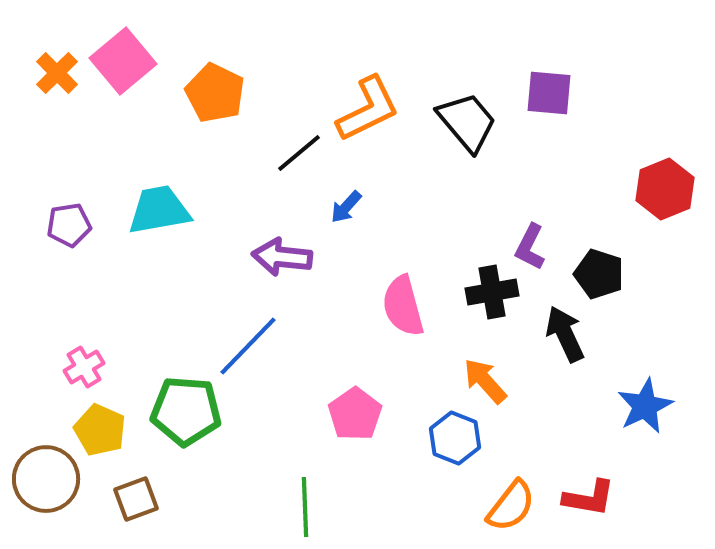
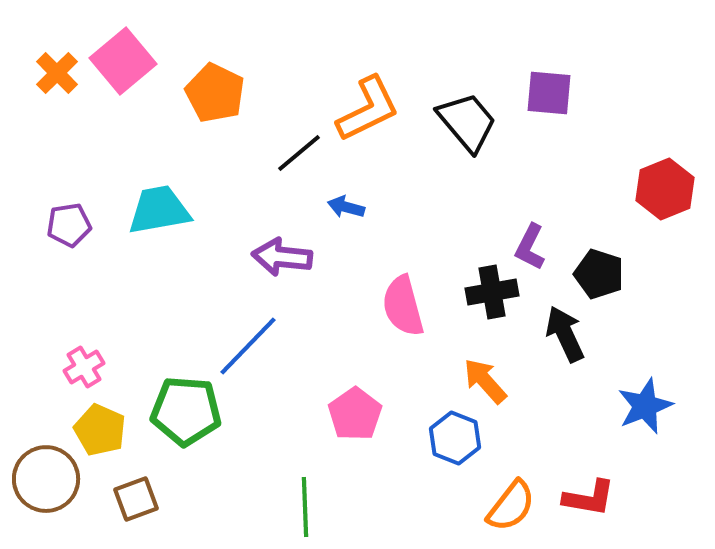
blue arrow: rotated 63 degrees clockwise
blue star: rotated 4 degrees clockwise
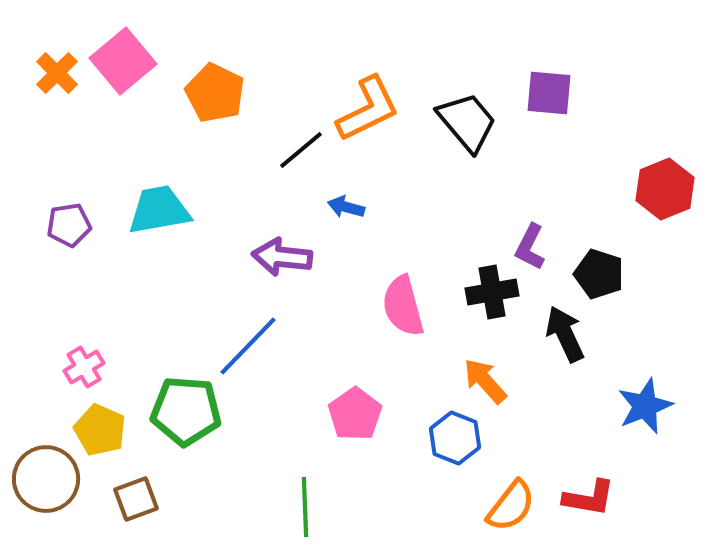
black line: moved 2 px right, 3 px up
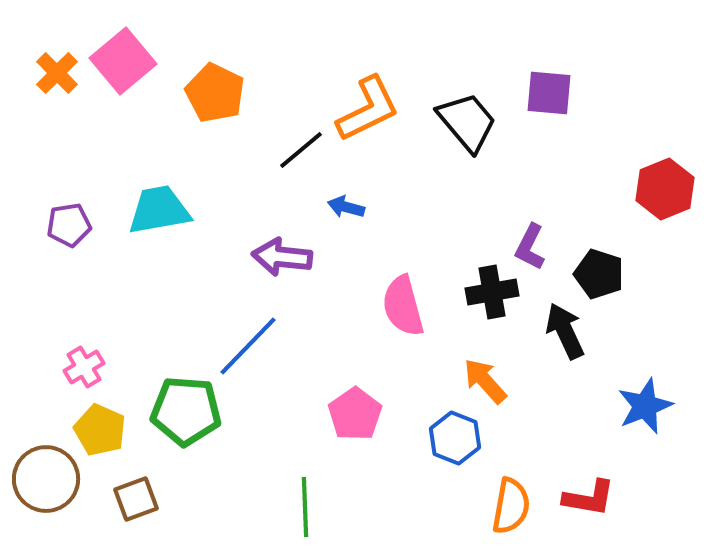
black arrow: moved 3 px up
orange semicircle: rotated 28 degrees counterclockwise
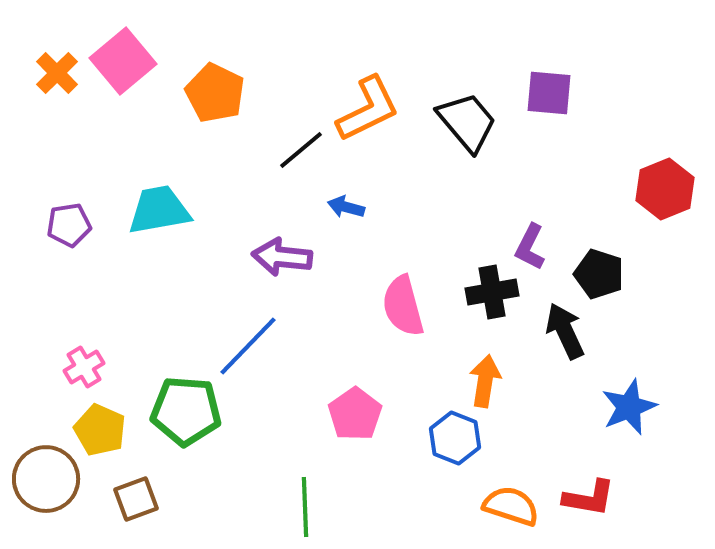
orange arrow: rotated 51 degrees clockwise
blue star: moved 16 px left, 1 px down
orange semicircle: rotated 82 degrees counterclockwise
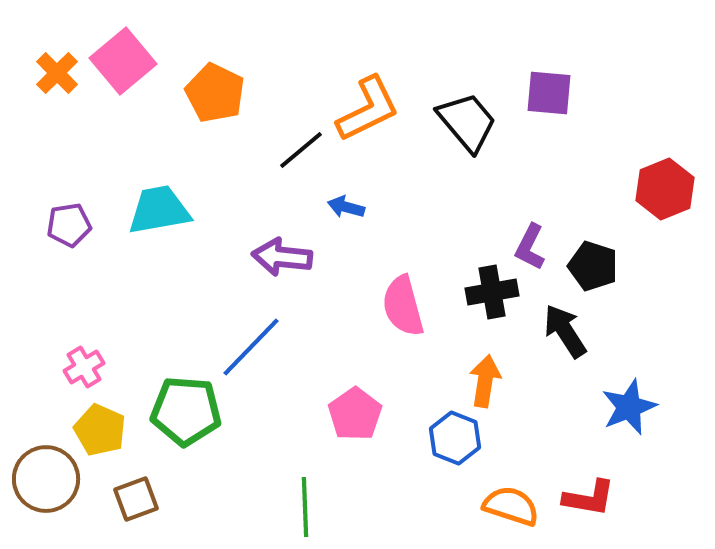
black pentagon: moved 6 px left, 8 px up
black arrow: rotated 8 degrees counterclockwise
blue line: moved 3 px right, 1 px down
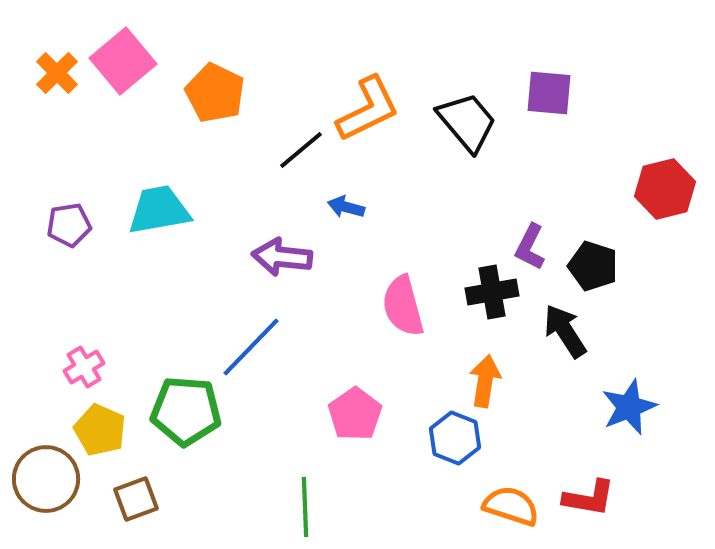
red hexagon: rotated 8 degrees clockwise
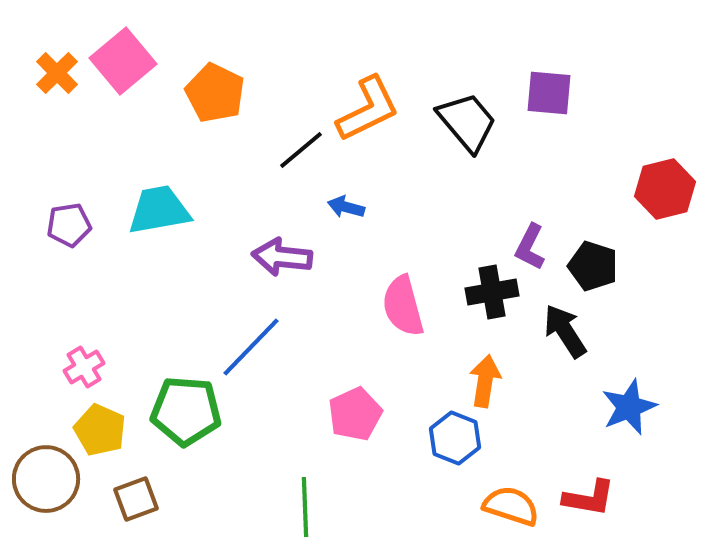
pink pentagon: rotated 10 degrees clockwise
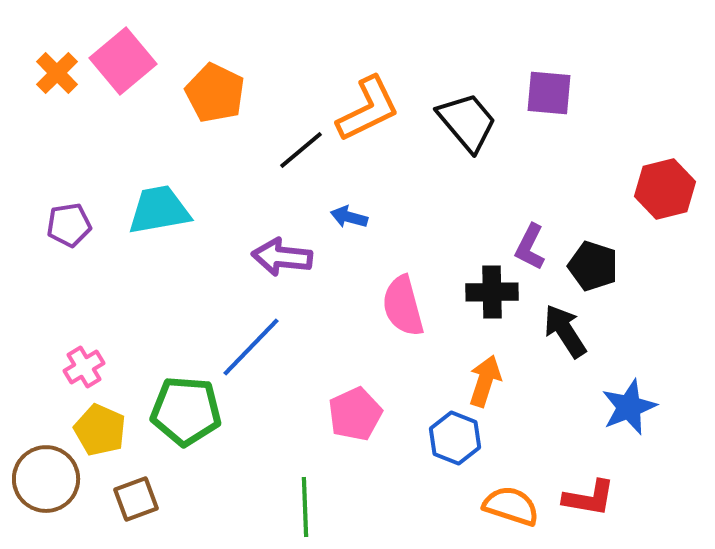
blue arrow: moved 3 px right, 10 px down
black cross: rotated 9 degrees clockwise
orange arrow: rotated 9 degrees clockwise
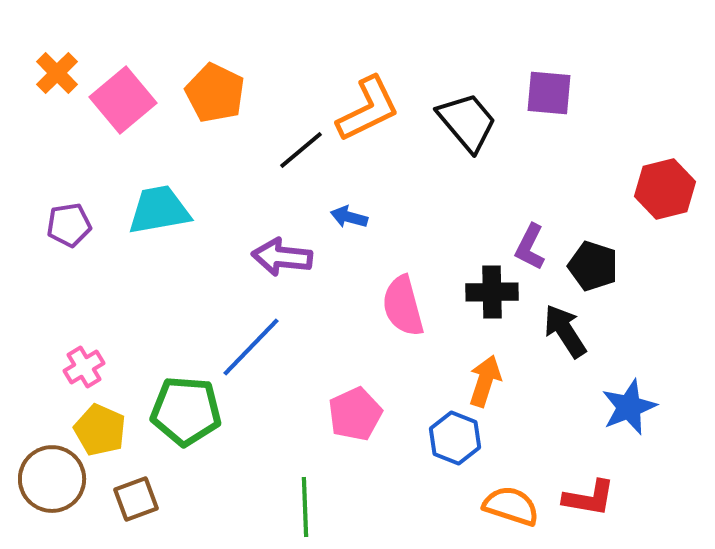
pink square: moved 39 px down
brown circle: moved 6 px right
